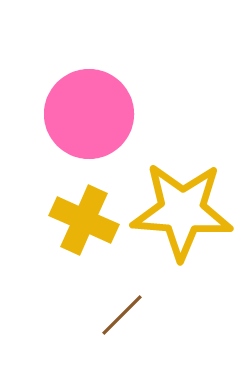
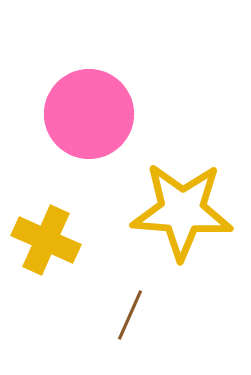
yellow cross: moved 38 px left, 20 px down
brown line: moved 8 px right; rotated 21 degrees counterclockwise
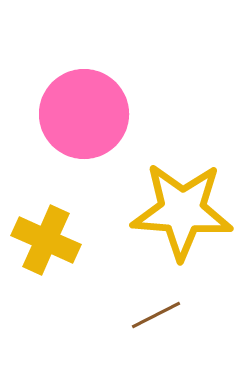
pink circle: moved 5 px left
brown line: moved 26 px right; rotated 39 degrees clockwise
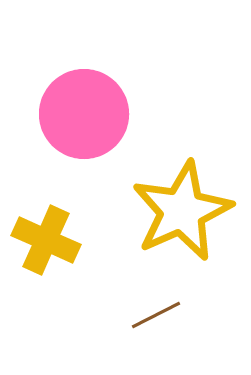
yellow star: rotated 28 degrees counterclockwise
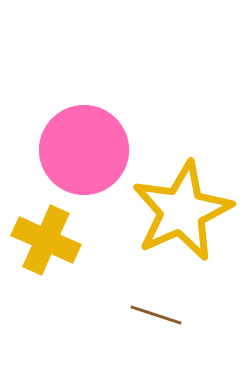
pink circle: moved 36 px down
brown line: rotated 45 degrees clockwise
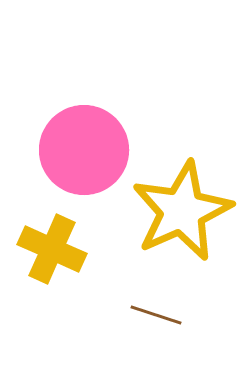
yellow cross: moved 6 px right, 9 px down
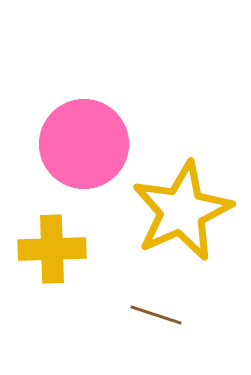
pink circle: moved 6 px up
yellow cross: rotated 26 degrees counterclockwise
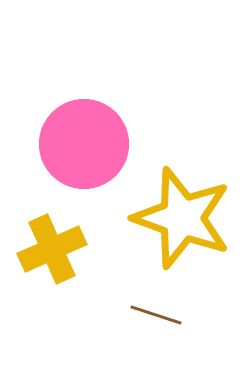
yellow star: moved 7 px down; rotated 28 degrees counterclockwise
yellow cross: rotated 22 degrees counterclockwise
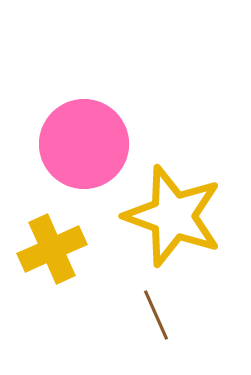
yellow star: moved 9 px left, 2 px up
brown line: rotated 48 degrees clockwise
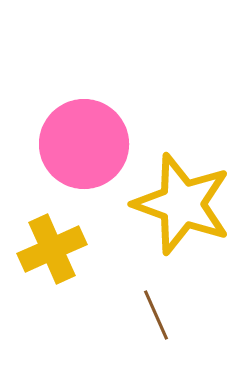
yellow star: moved 9 px right, 12 px up
